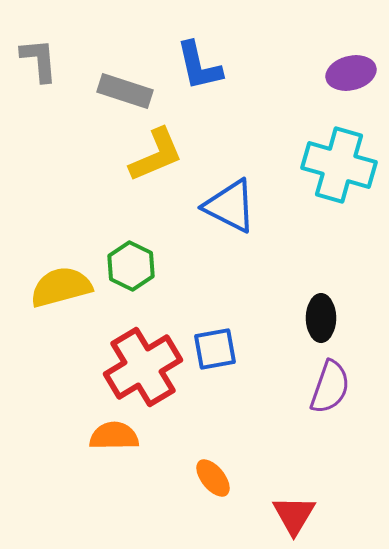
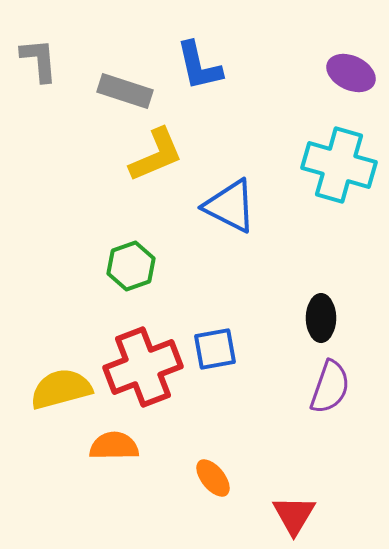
purple ellipse: rotated 39 degrees clockwise
green hexagon: rotated 15 degrees clockwise
yellow semicircle: moved 102 px down
red cross: rotated 10 degrees clockwise
orange semicircle: moved 10 px down
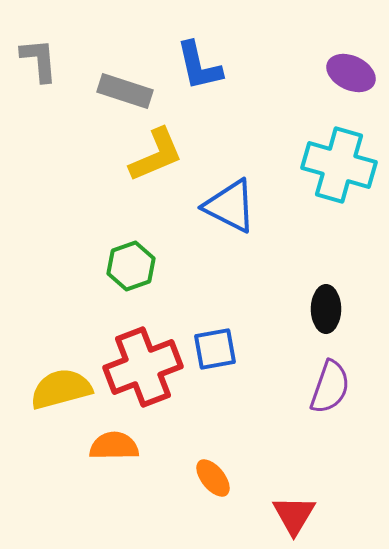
black ellipse: moved 5 px right, 9 px up
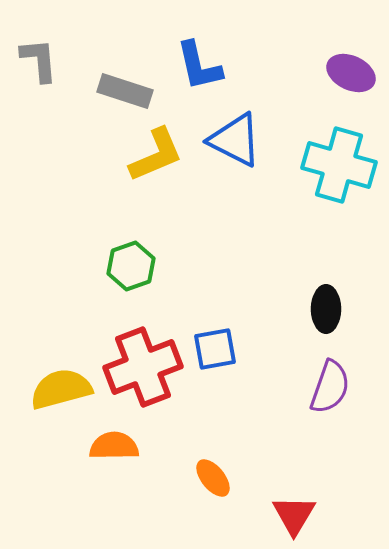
blue triangle: moved 5 px right, 66 px up
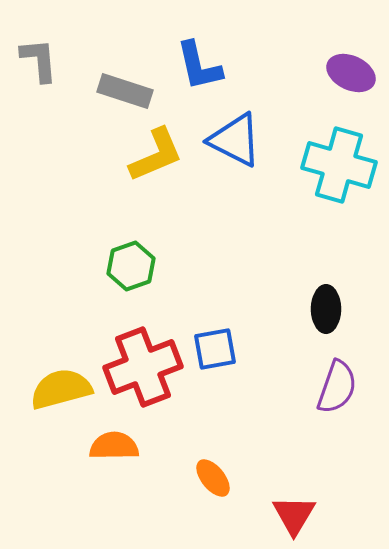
purple semicircle: moved 7 px right
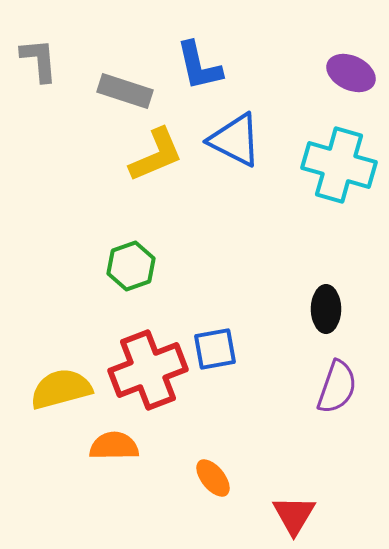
red cross: moved 5 px right, 3 px down
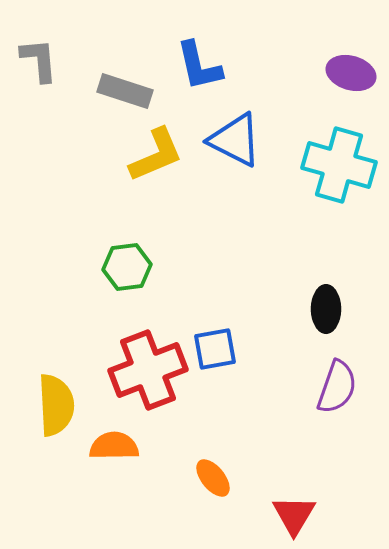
purple ellipse: rotated 9 degrees counterclockwise
green hexagon: moved 4 px left, 1 px down; rotated 12 degrees clockwise
yellow semicircle: moved 5 px left, 16 px down; rotated 102 degrees clockwise
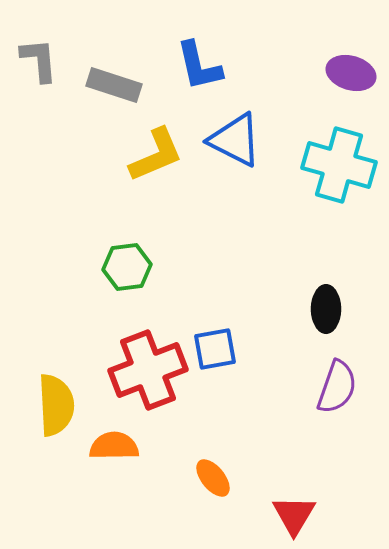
gray rectangle: moved 11 px left, 6 px up
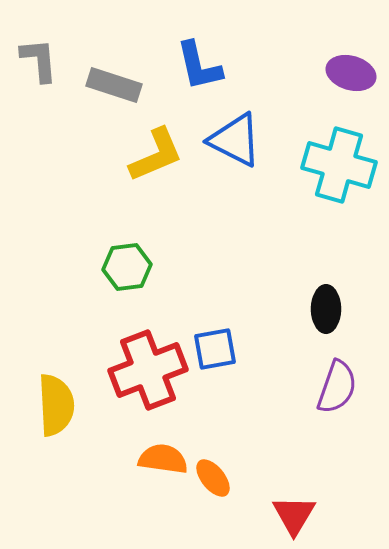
orange semicircle: moved 49 px right, 13 px down; rotated 9 degrees clockwise
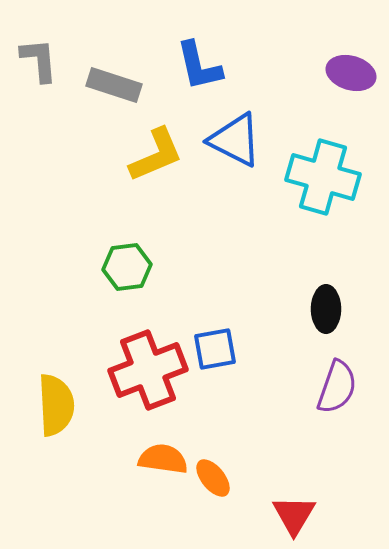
cyan cross: moved 16 px left, 12 px down
